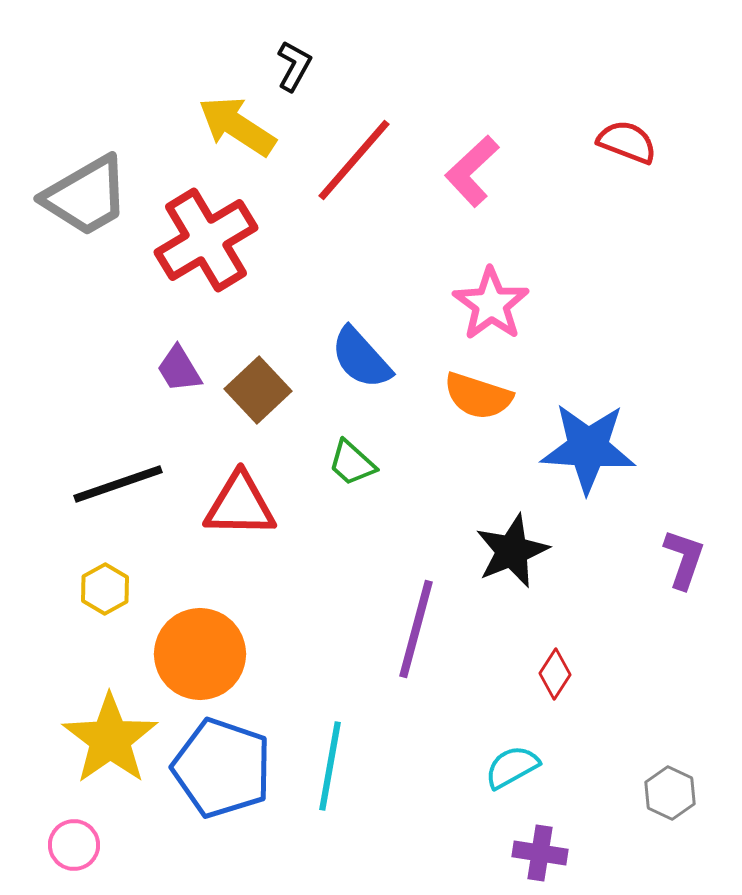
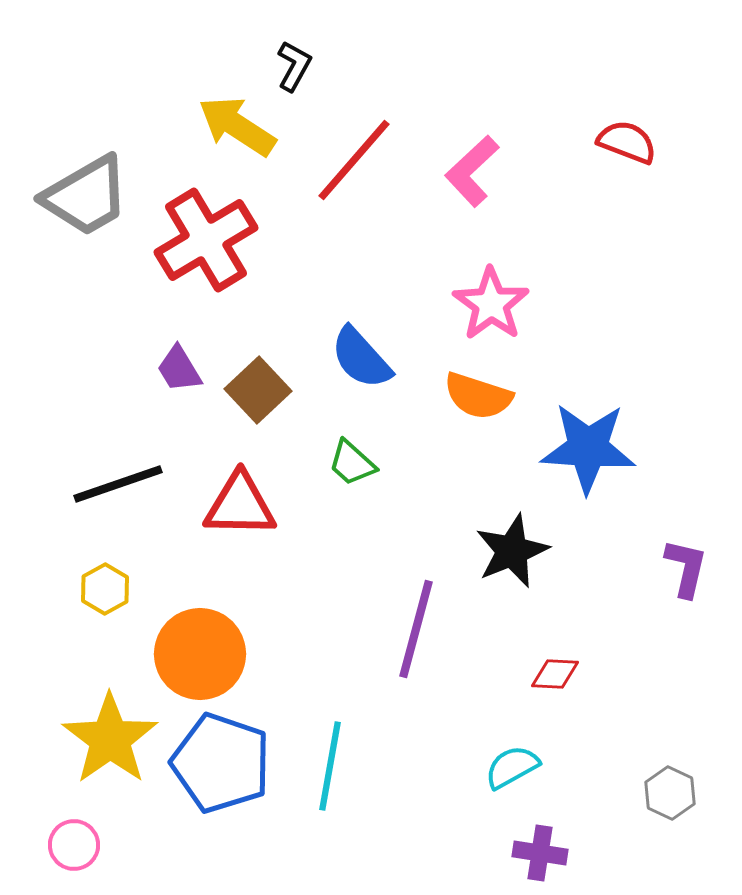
purple L-shape: moved 2 px right, 9 px down; rotated 6 degrees counterclockwise
red diamond: rotated 60 degrees clockwise
blue pentagon: moved 1 px left, 5 px up
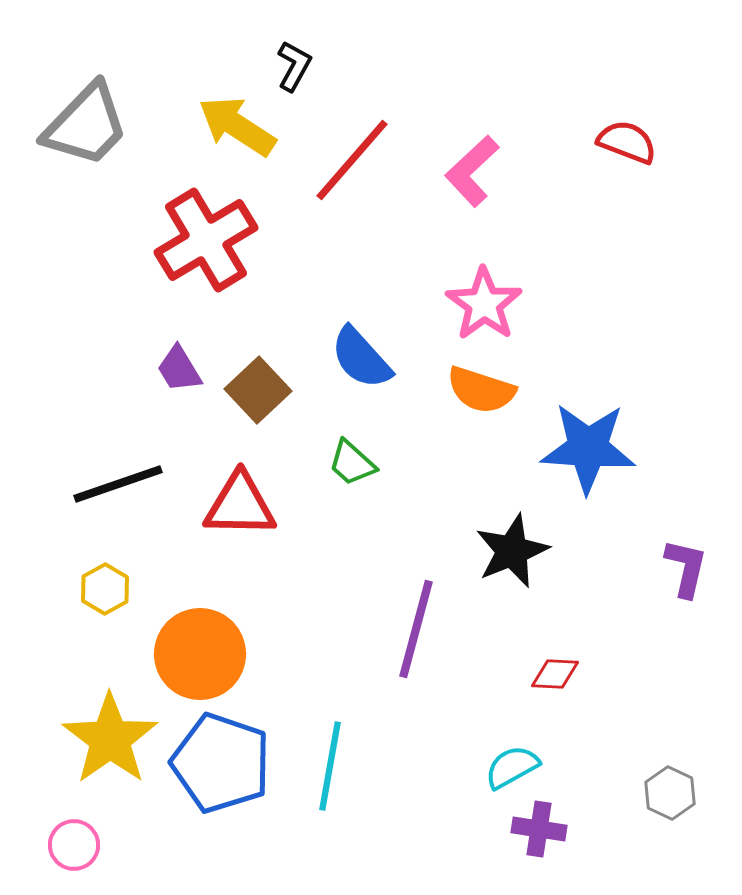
red line: moved 2 px left
gray trapezoid: moved 71 px up; rotated 16 degrees counterclockwise
pink star: moved 7 px left
orange semicircle: moved 3 px right, 6 px up
purple cross: moved 1 px left, 24 px up
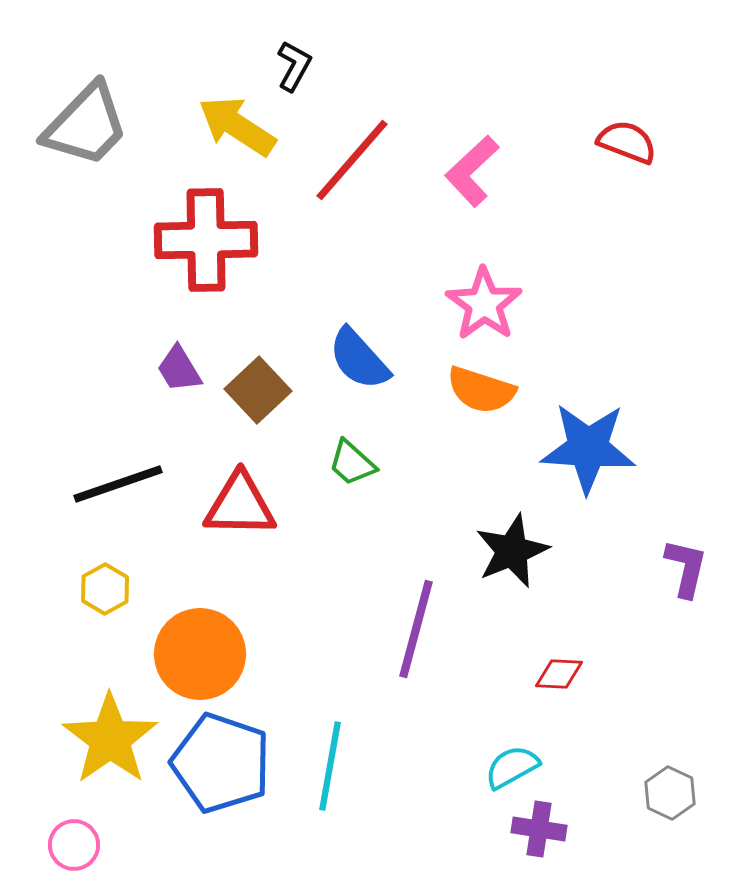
red cross: rotated 30 degrees clockwise
blue semicircle: moved 2 px left, 1 px down
red diamond: moved 4 px right
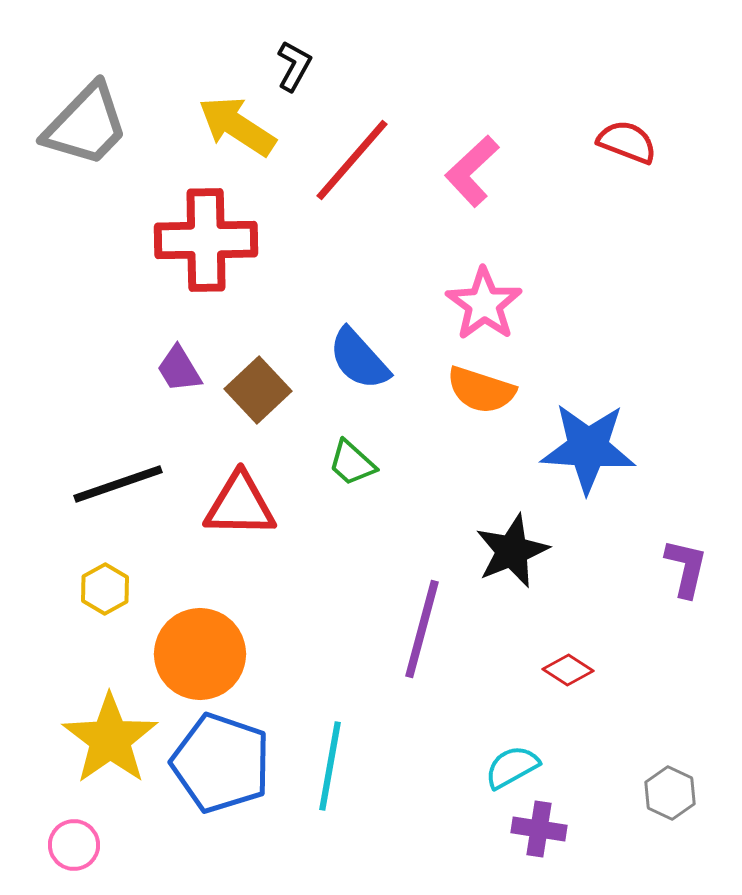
purple line: moved 6 px right
red diamond: moved 9 px right, 4 px up; rotated 30 degrees clockwise
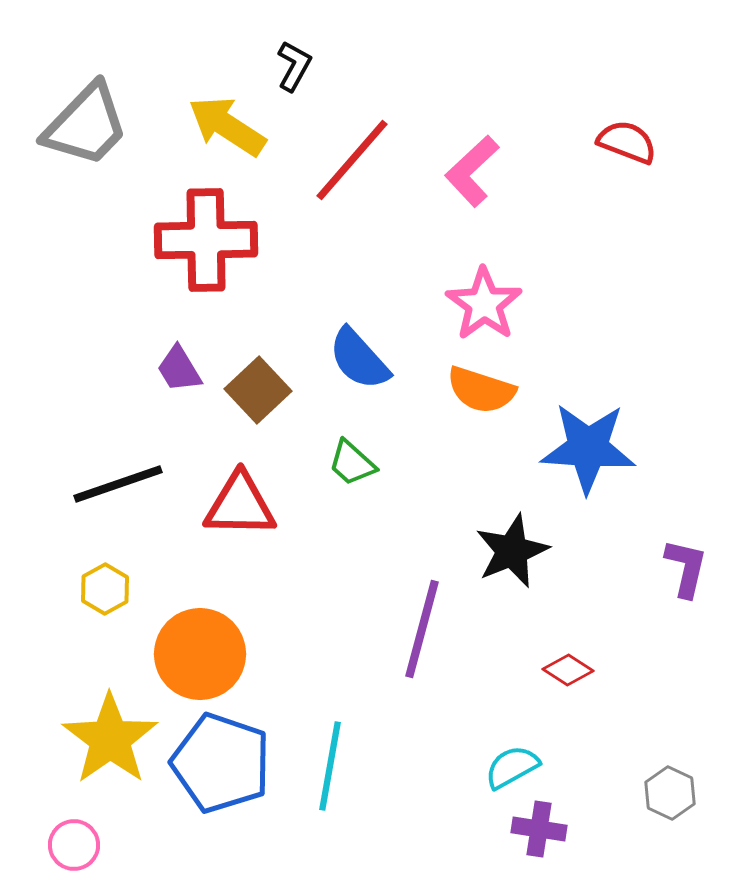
yellow arrow: moved 10 px left
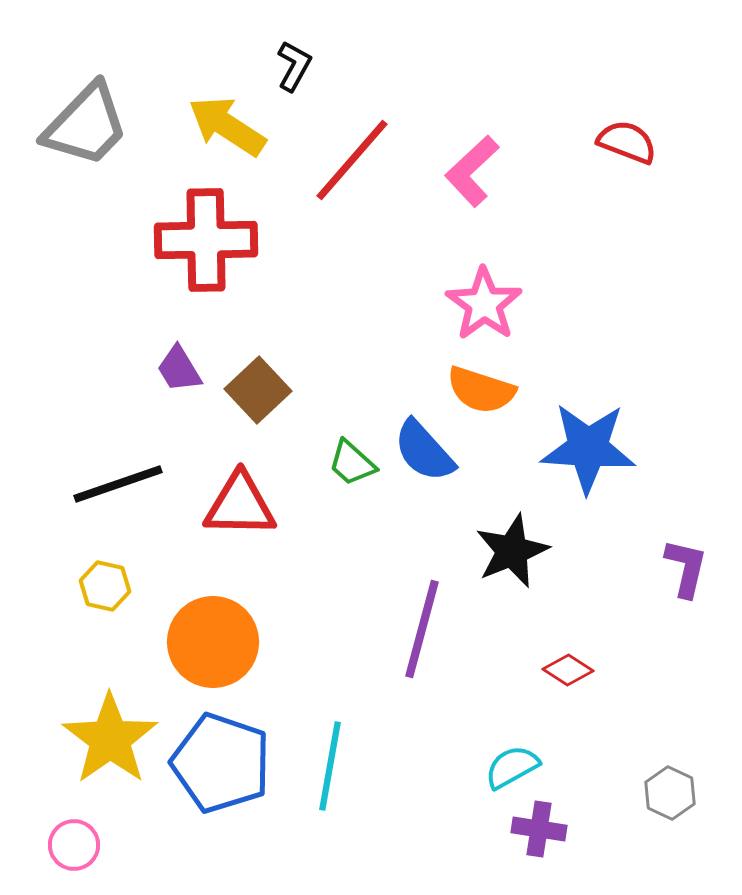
blue semicircle: moved 65 px right, 92 px down
yellow hexagon: moved 3 px up; rotated 18 degrees counterclockwise
orange circle: moved 13 px right, 12 px up
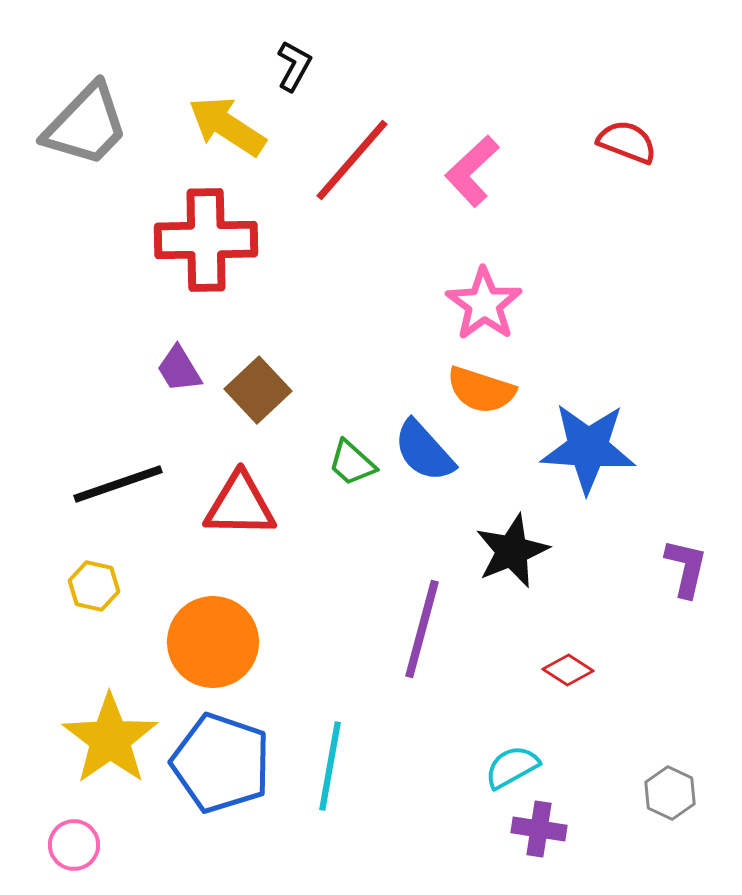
yellow hexagon: moved 11 px left
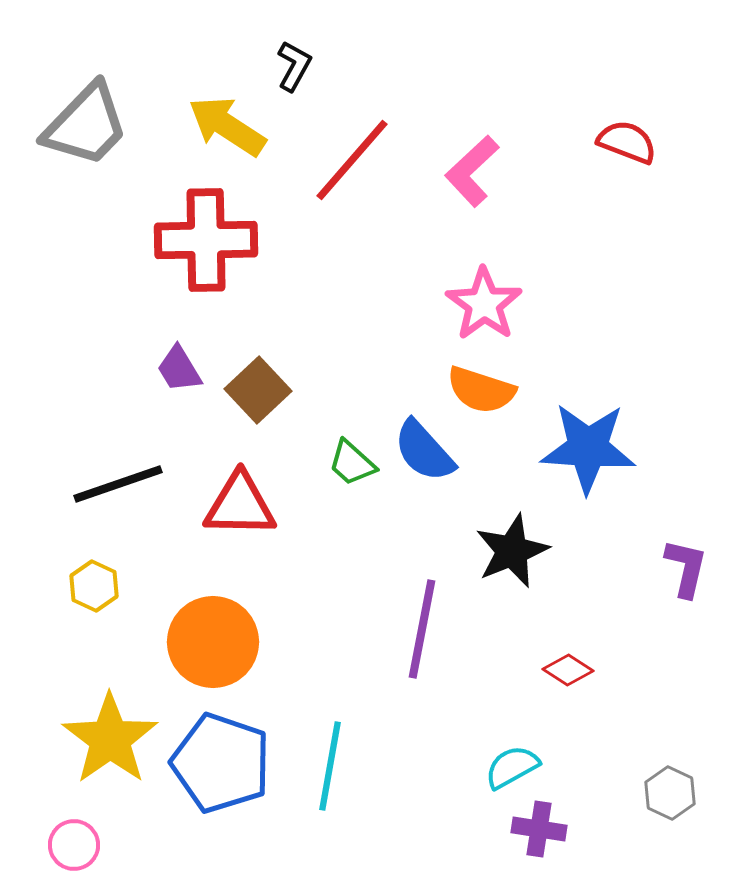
yellow hexagon: rotated 12 degrees clockwise
purple line: rotated 4 degrees counterclockwise
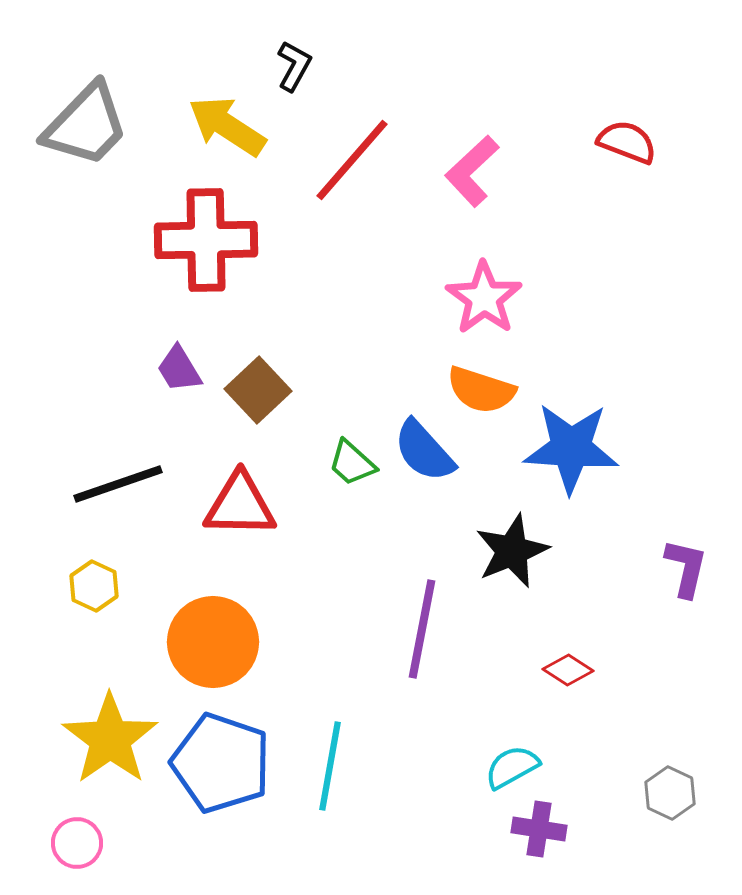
pink star: moved 6 px up
blue star: moved 17 px left
pink circle: moved 3 px right, 2 px up
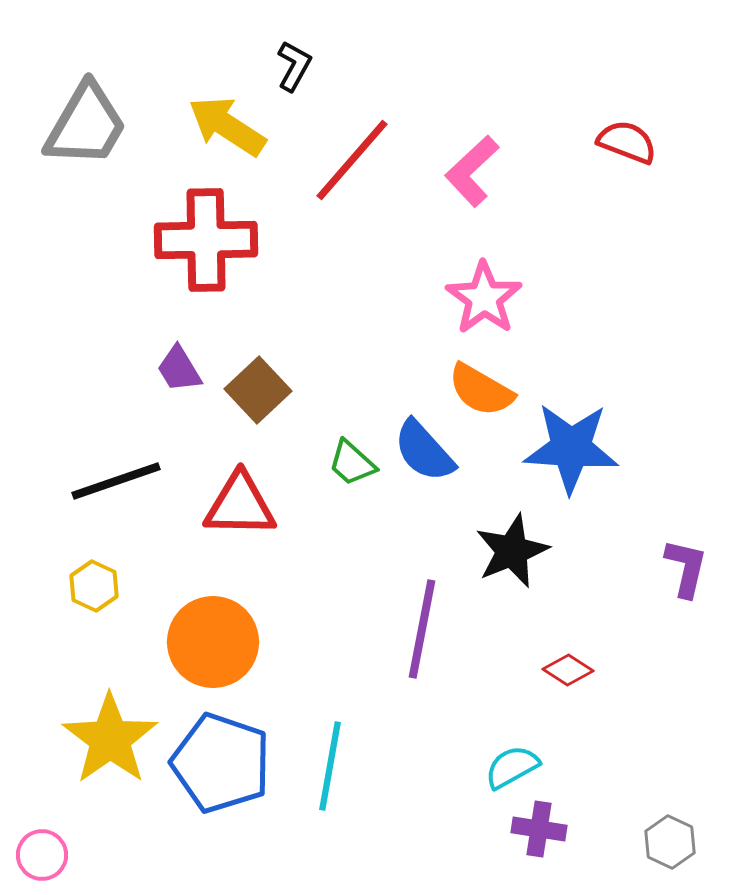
gray trapezoid: rotated 14 degrees counterclockwise
orange semicircle: rotated 12 degrees clockwise
black line: moved 2 px left, 3 px up
gray hexagon: moved 49 px down
pink circle: moved 35 px left, 12 px down
